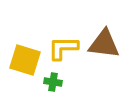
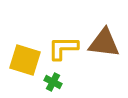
brown triangle: moved 1 px up
green cross: rotated 18 degrees clockwise
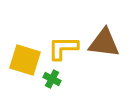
green cross: moved 1 px left, 3 px up
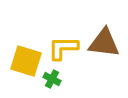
yellow square: moved 1 px right, 1 px down
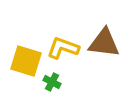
yellow L-shape: rotated 20 degrees clockwise
green cross: moved 3 px down
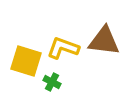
brown triangle: moved 2 px up
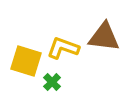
brown triangle: moved 4 px up
green cross: rotated 18 degrees clockwise
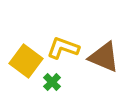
brown triangle: moved 20 px down; rotated 16 degrees clockwise
yellow square: rotated 20 degrees clockwise
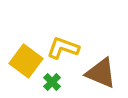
brown triangle: moved 3 px left, 16 px down
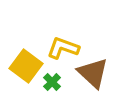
yellow square: moved 5 px down
brown triangle: moved 8 px left; rotated 20 degrees clockwise
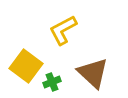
yellow L-shape: moved 18 px up; rotated 48 degrees counterclockwise
green cross: rotated 24 degrees clockwise
